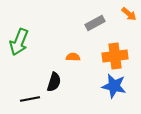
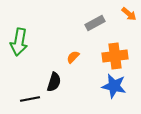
green arrow: rotated 12 degrees counterclockwise
orange semicircle: rotated 48 degrees counterclockwise
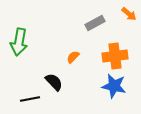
black semicircle: rotated 60 degrees counterclockwise
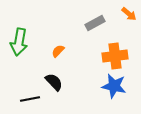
orange semicircle: moved 15 px left, 6 px up
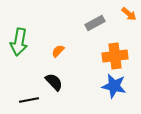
black line: moved 1 px left, 1 px down
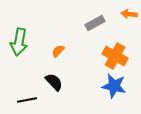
orange arrow: rotated 147 degrees clockwise
orange cross: rotated 35 degrees clockwise
black line: moved 2 px left
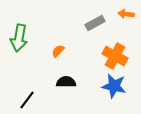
orange arrow: moved 3 px left
green arrow: moved 4 px up
black semicircle: moved 12 px right; rotated 48 degrees counterclockwise
black line: rotated 42 degrees counterclockwise
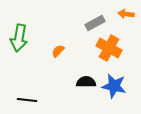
orange cross: moved 6 px left, 8 px up
black semicircle: moved 20 px right
black line: rotated 60 degrees clockwise
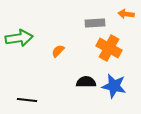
gray rectangle: rotated 24 degrees clockwise
green arrow: rotated 108 degrees counterclockwise
